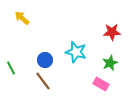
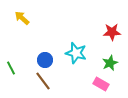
cyan star: moved 1 px down
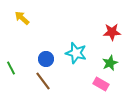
blue circle: moved 1 px right, 1 px up
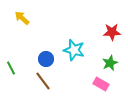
cyan star: moved 2 px left, 3 px up
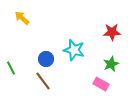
green star: moved 1 px right, 1 px down
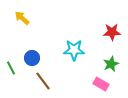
cyan star: rotated 15 degrees counterclockwise
blue circle: moved 14 px left, 1 px up
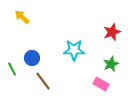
yellow arrow: moved 1 px up
red star: rotated 18 degrees counterclockwise
green line: moved 1 px right, 1 px down
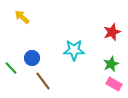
green line: moved 1 px left, 1 px up; rotated 16 degrees counterclockwise
pink rectangle: moved 13 px right
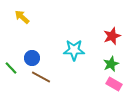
red star: moved 4 px down
brown line: moved 2 px left, 4 px up; rotated 24 degrees counterclockwise
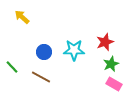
red star: moved 7 px left, 6 px down
blue circle: moved 12 px right, 6 px up
green line: moved 1 px right, 1 px up
